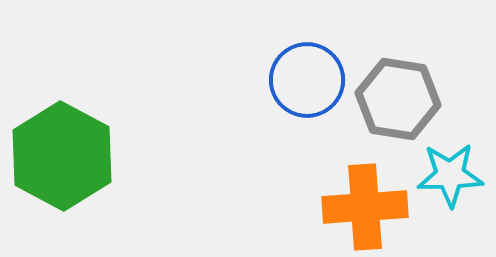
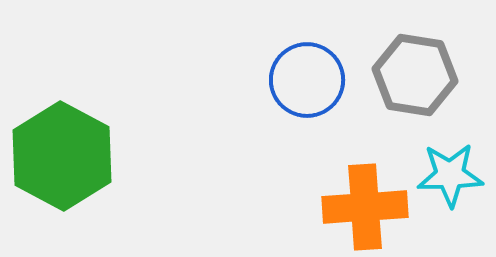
gray hexagon: moved 17 px right, 24 px up
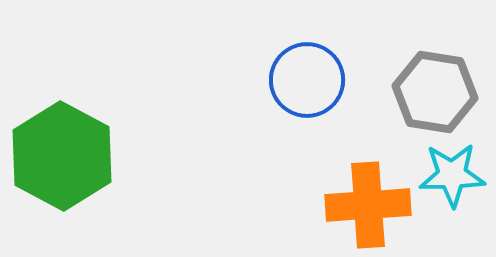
gray hexagon: moved 20 px right, 17 px down
cyan star: moved 2 px right
orange cross: moved 3 px right, 2 px up
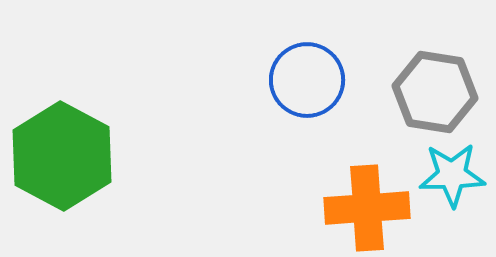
orange cross: moved 1 px left, 3 px down
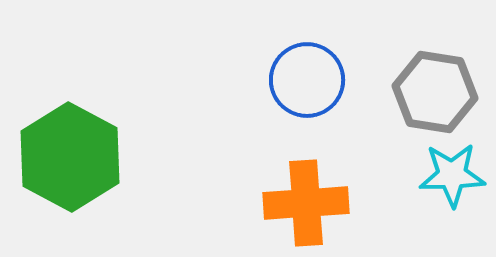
green hexagon: moved 8 px right, 1 px down
orange cross: moved 61 px left, 5 px up
